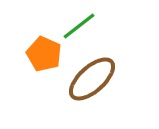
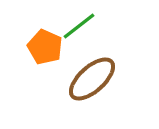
orange pentagon: moved 1 px right, 7 px up
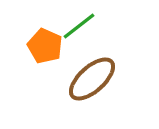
orange pentagon: moved 1 px up
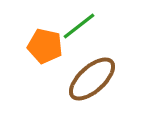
orange pentagon: rotated 12 degrees counterclockwise
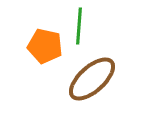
green line: rotated 48 degrees counterclockwise
